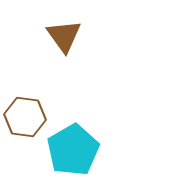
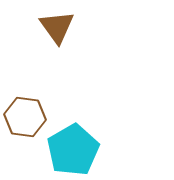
brown triangle: moved 7 px left, 9 px up
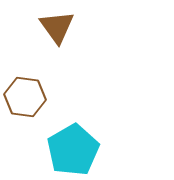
brown hexagon: moved 20 px up
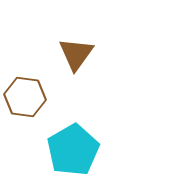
brown triangle: moved 19 px right, 27 px down; rotated 12 degrees clockwise
